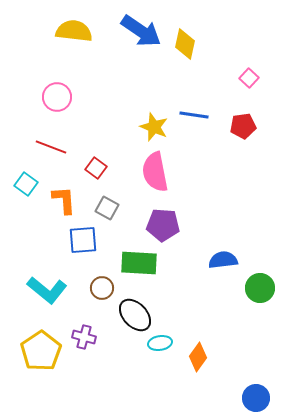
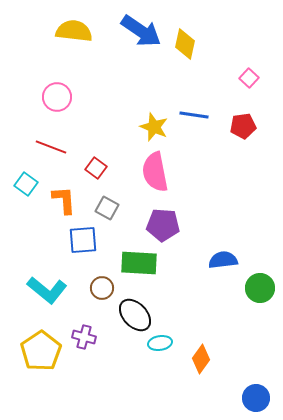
orange diamond: moved 3 px right, 2 px down
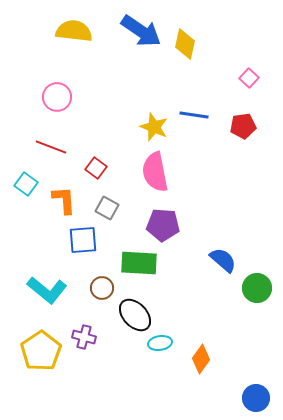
blue semicircle: rotated 48 degrees clockwise
green circle: moved 3 px left
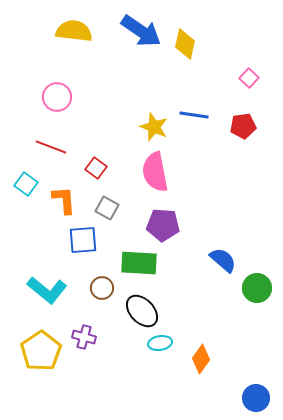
black ellipse: moved 7 px right, 4 px up
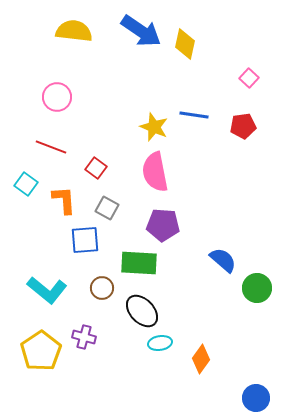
blue square: moved 2 px right
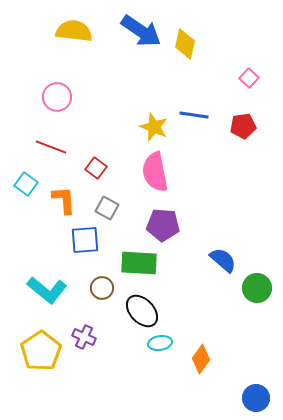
purple cross: rotated 10 degrees clockwise
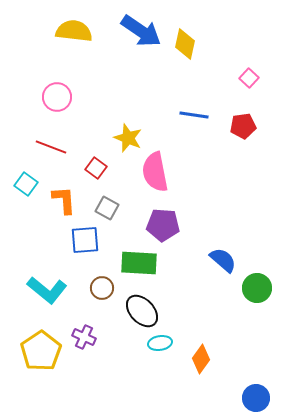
yellow star: moved 26 px left, 11 px down
